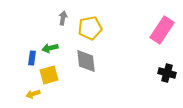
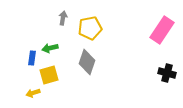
gray diamond: moved 1 px right, 1 px down; rotated 25 degrees clockwise
yellow arrow: moved 1 px up
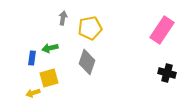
yellow square: moved 3 px down
